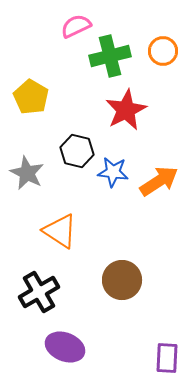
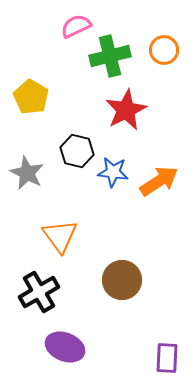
orange circle: moved 1 px right, 1 px up
orange triangle: moved 5 px down; rotated 21 degrees clockwise
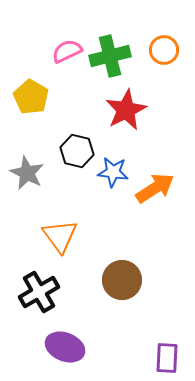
pink semicircle: moved 9 px left, 25 px down
orange arrow: moved 4 px left, 7 px down
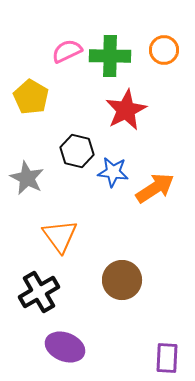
green cross: rotated 15 degrees clockwise
gray star: moved 5 px down
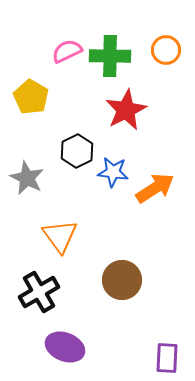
orange circle: moved 2 px right
black hexagon: rotated 20 degrees clockwise
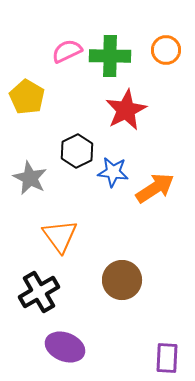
yellow pentagon: moved 4 px left
gray star: moved 3 px right
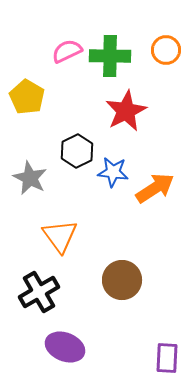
red star: moved 1 px down
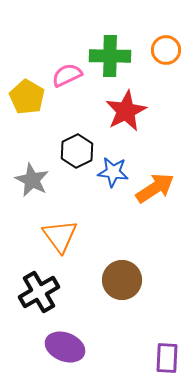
pink semicircle: moved 24 px down
gray star: moved 2 px right, 2 px down
